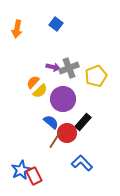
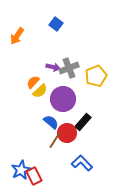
orange arrow: moved 7 px down; rotated 24 degrees clockwise
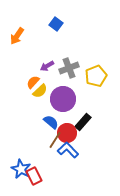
purple arrow: moved 6 px left, 1 px up; rotated 136 degrees clockwise
blue L-shape: moved 14 px left, 13 px up
blue star: moved 1 px up; rotated 18 degrees counterclockwise
